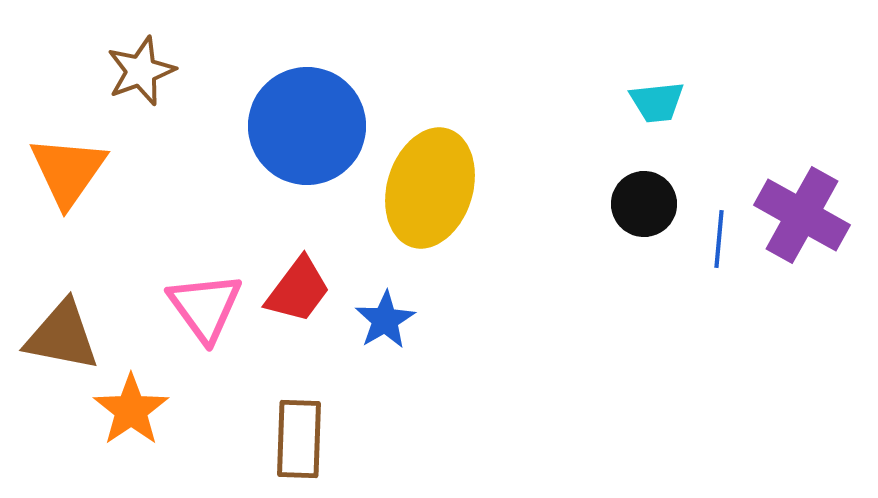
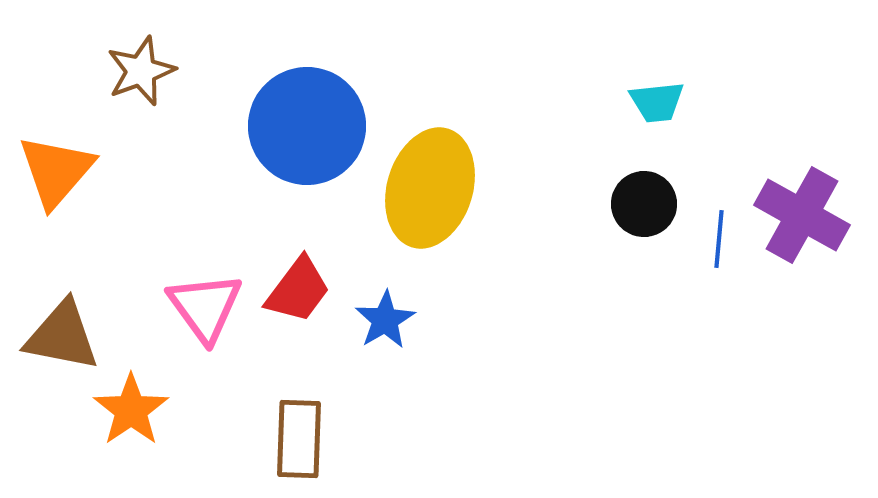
orange triangle: moved 12 px left; rotated 6 degrees clockwise
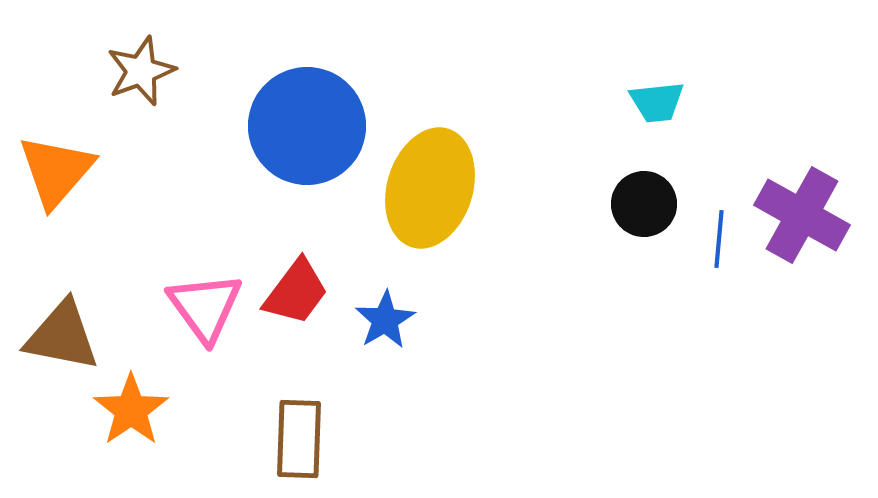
red trapezoid: moved 2 px left, 2 px down
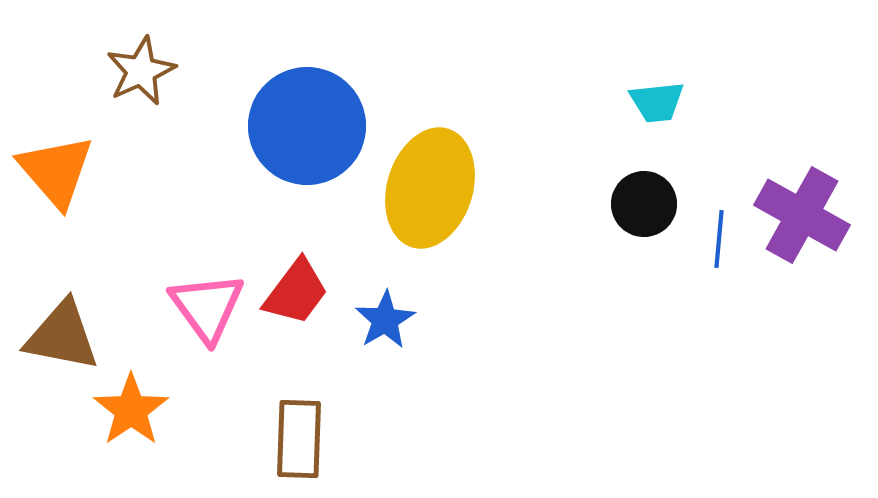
brown star: rotated 4 degrees counterclockwise
orange triangle: rotated 22 degrees counterclockwise
pink triangle: moved 2 px right
